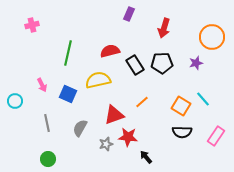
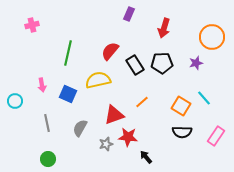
red semicircle: rotated 36 degrees counterclockwise
pink arrow: rotated 16 degrees clockwise
cyan line: moved 1 px right, 1 px up
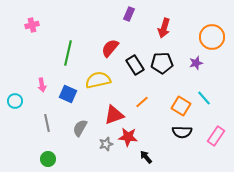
red semicircle: moved 3 px up
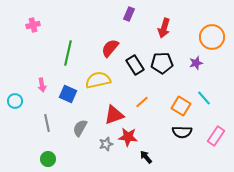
pink cross: moved 1 px right
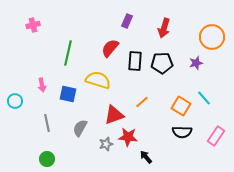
purple rectangle: moved 2 px left, 7 px down
black rectangle: moved 4 px up; rotated 36 degrees clockwise
yellow semicircle: rotated 30 degrees clockwise
blue square: rotated 12 degrees counterclockwise
green circle: moved 1 px left
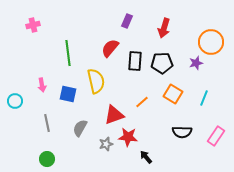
orange circle: moved 1 px left, 5 px down
green line: rotated 20 degrees counterclockwise
yellow semicircle: moved 2 px left, 1 px down; rotated 60 degrees clockwise
cyan line: rotated 63 degrees clockwise
orange square: moved 8 px left, 12 px up
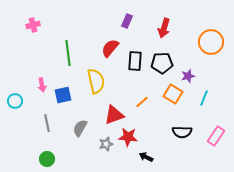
purple star: moved 8 px left, 13 px down
blue square: moved 5 px left, 1 px down; rotated 24 degrees counterclockwise
black arrow: rotated 24 degrees counterclockwise
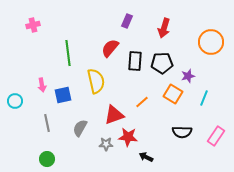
gray star: rotated 16 degrees clockwise
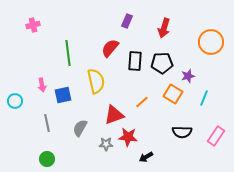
black arrow: rotated 56 degrees counterclockwise
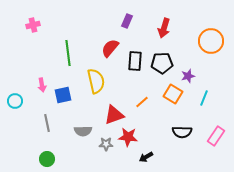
orange circle: moved 1 px up
gray semicircle: moved 3 px right, 3 px down; rotated 120 degrees counterclockwise
